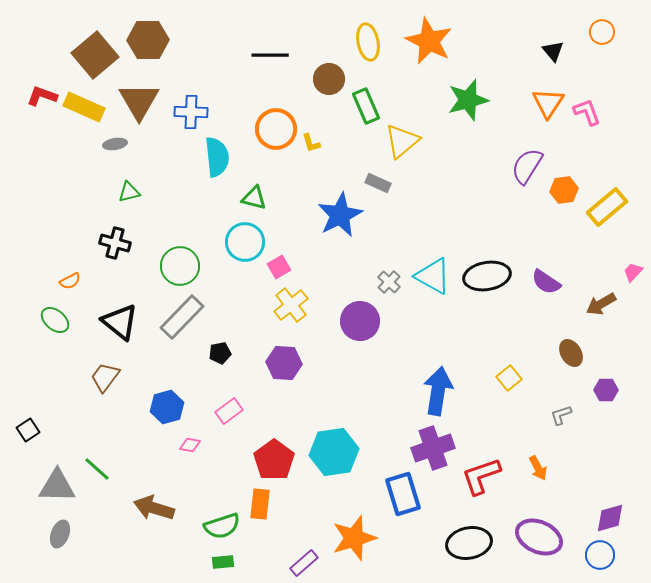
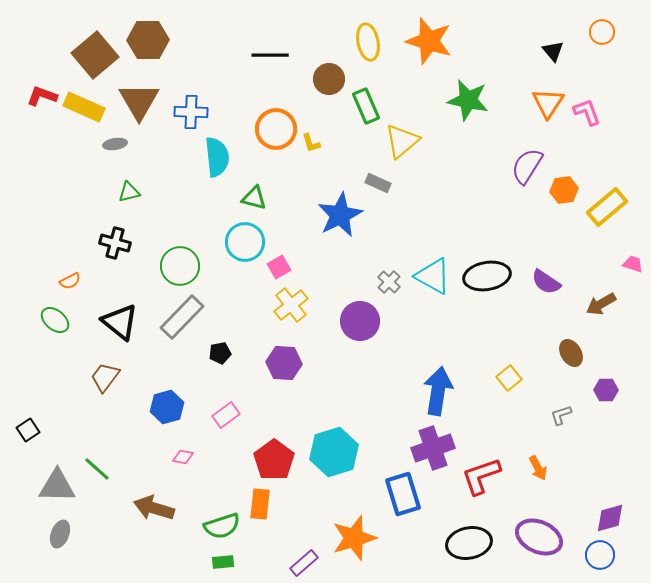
orange star at (429, 41): rotated 9 degrees counterclockwise
green star at (468, 100): rotated 27 degrees clockwise
pink trapezoid at (633, 272): moved 8 px up; rotated 65 degrees clockwise
pink rectangle at (229, 411): moved 3 px left, 4 px down
pink diamond at (190, 445): moved 7 px left, 12 px down
cyan hexagon at (334, 452): rotated 9 degrees counterclockwise
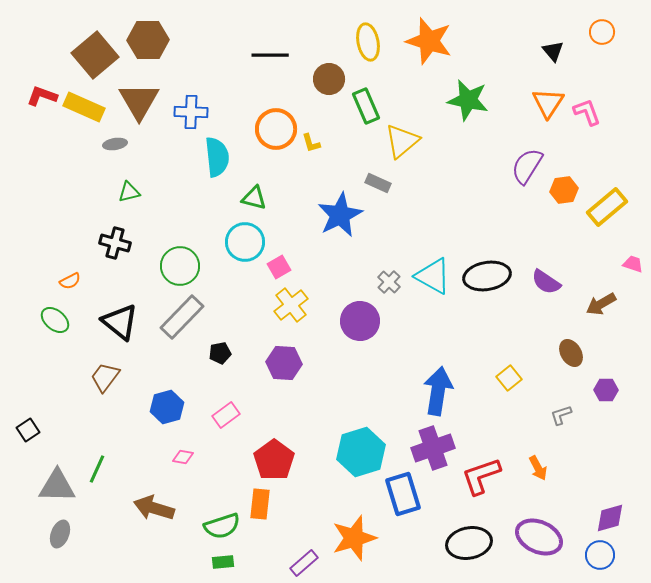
cyan hexagon at (334, 452): moved 27 px right
green line at (97, 469): rotated 72 degrees clockwise
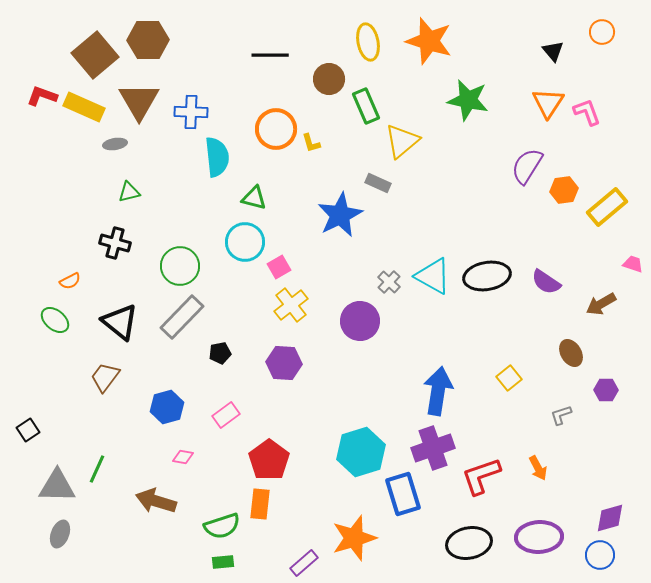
red pentagon at (274, 460): moved 5 px left
brown arrow at (154, 508): moved 2 px right, 7 px up
purple ellipse at (539, 537): rotated 27 degrees counterclockwise
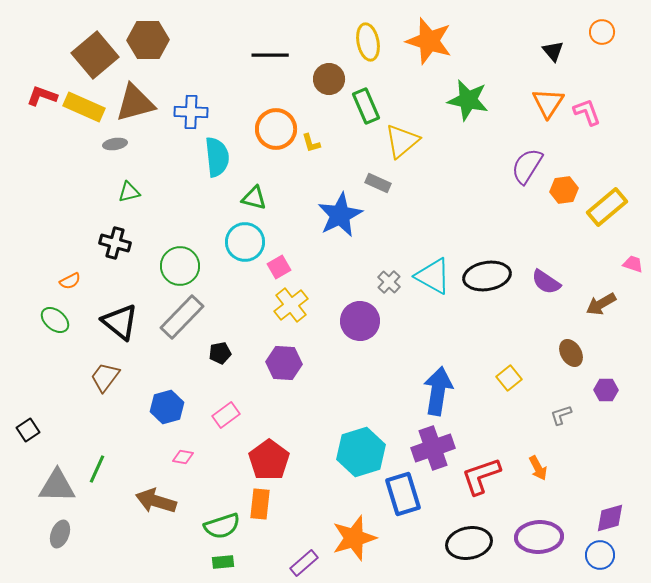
brown triangle at (139, 101): moved 4 px left, 2 px down; rotated 45 degrees clockwise
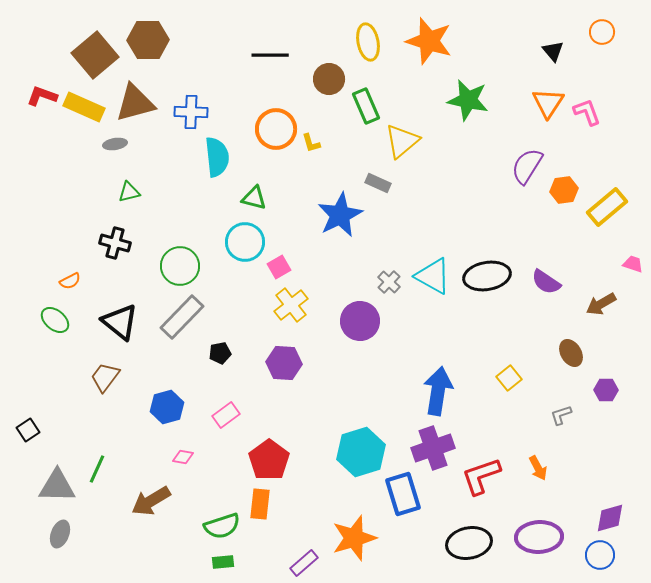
brown arrow at (156, 501): moved 5 px left; rotated 48 degrees counterclockwise
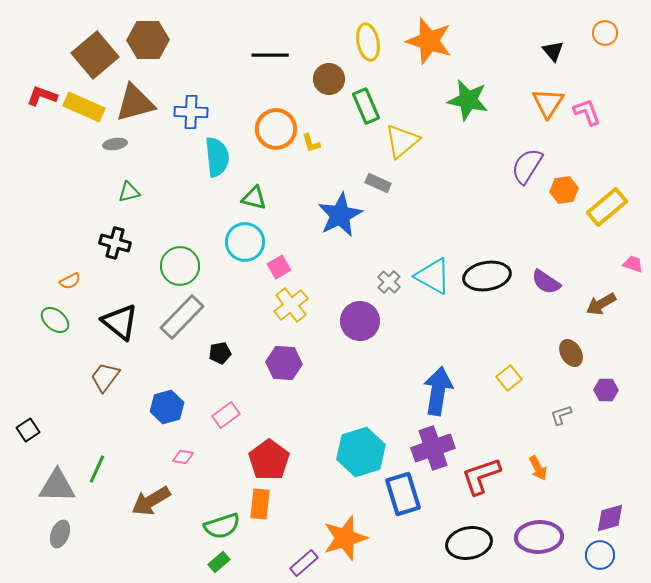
orange circle at (602, 32): moved 3 px right, 1 px down
orange star at (354, 538): moved 9 px left
green rectangle at (223, 562): moved 4 px left; rotated 35 degrees counterclockwise
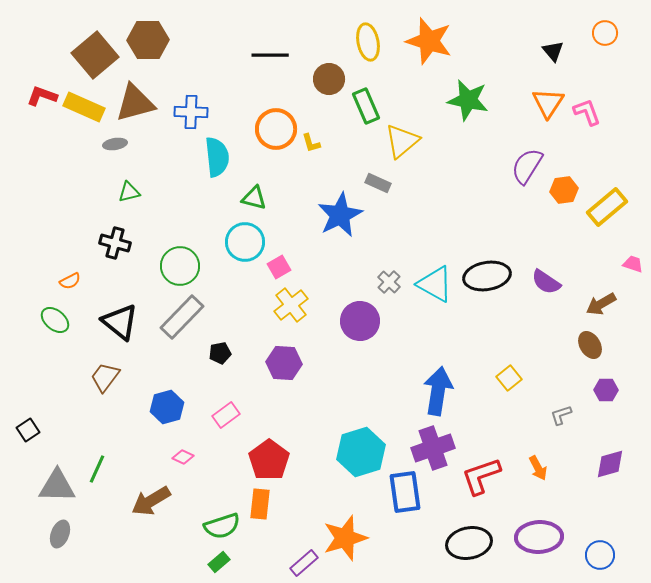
cyan triangle at (433, 276): moved 2 px right, 8 px down
brown ellipse at (571, 353): moved 19 px right, 8 px up
pink diamond at (183, 457): rotated 15 degrees clockwise
blue rectangle at (403, 494): moved 2 px right, 2 px up; rotated 9 degrees clockwise
purple diamond at (610, 518): moved 54 px up
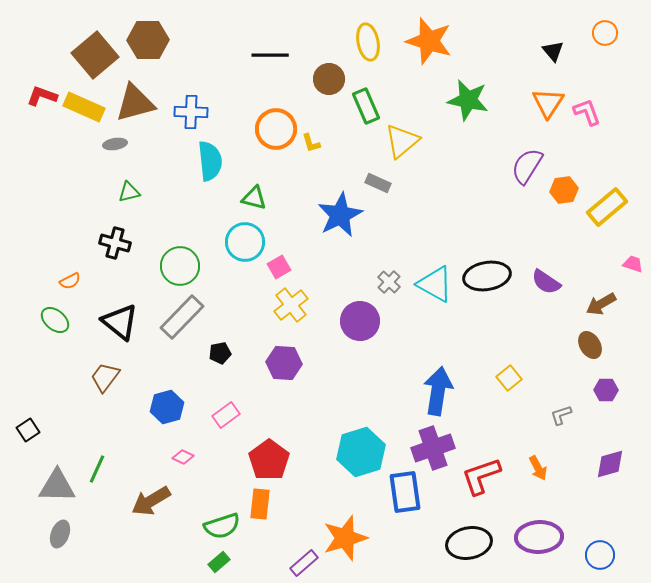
cyan semicircle at (217, 157): moved 7 px left, 4 px down
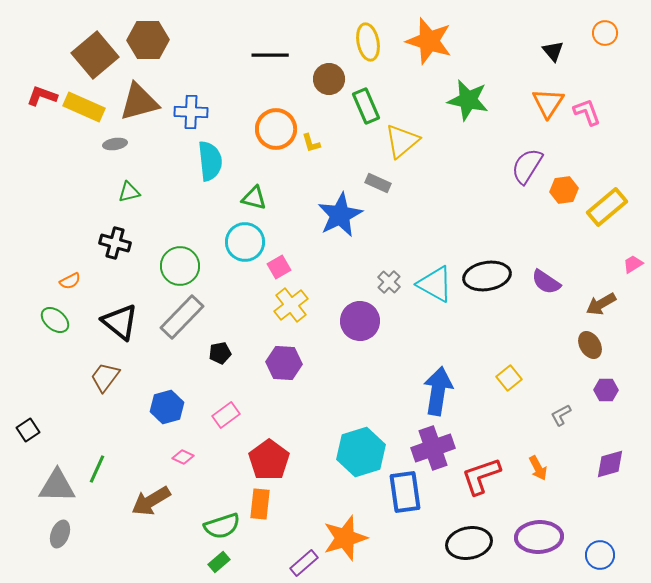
brown triangle at (135, 103): moved 4 px right, 1 px up
pink trapezoid at (633, 264): rotated 50 degrees counterclockwise
gray L-shape at (561, 415): rotated 10 degrees counterclockwise
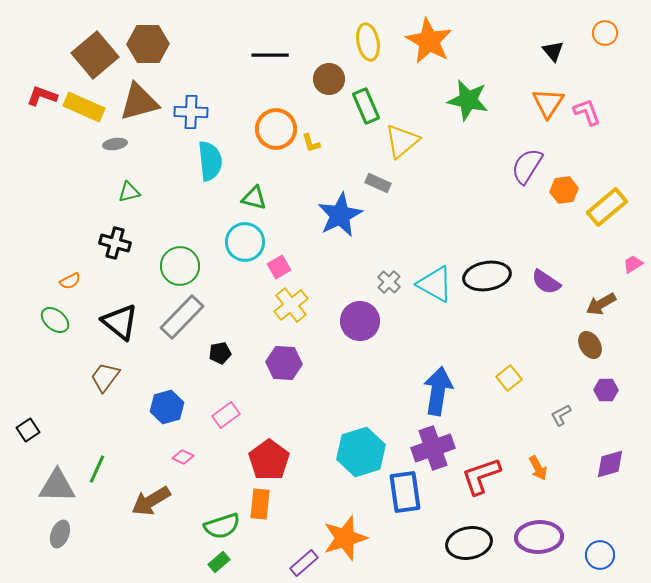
brown hexagon at (148, 40): moved 4 px down
orange star at (429, 41): rotated 12 degrees clockwise
